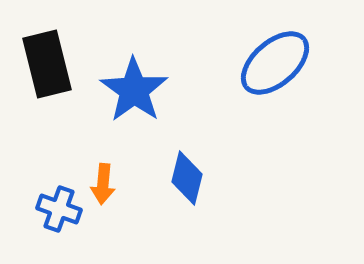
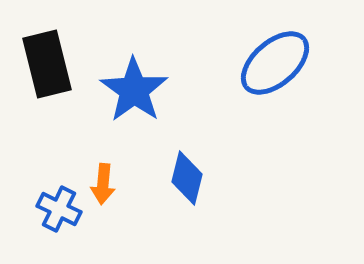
blue cross: rotated 6 degrees clockwise
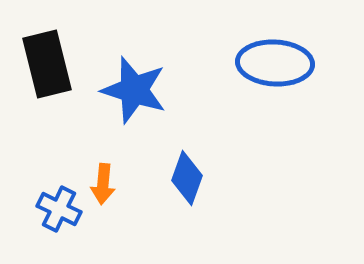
blue ellipse: rotated 44 degrees clockwise
blue star: rotated 18 degrees counterclockwise
blue diamond: rotated 6 degrees clockwise
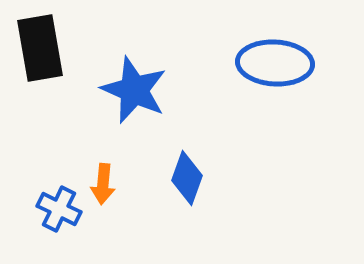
black rectangle: moved 7 px left, 16 px up; rotated 4 degrees clockwise
blue star: rotated 6 degrees clockwise
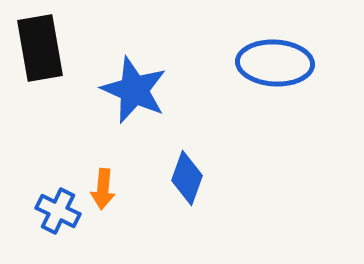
orange arrow: moved 5 px down
blue cross: moved 1 px left, 2 px down
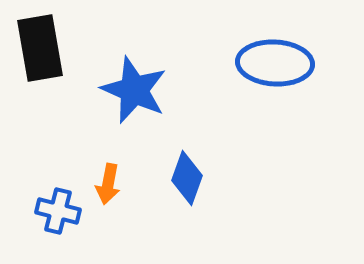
orange arrow: moved 5 px right, 5 px up; rotated 6 degrees clockwise
blue cross: rotated 12 degrees counterclockwise
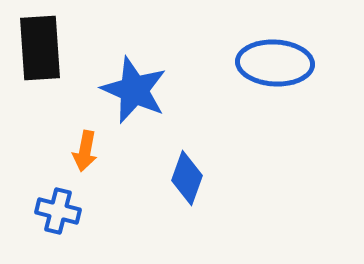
black rectangle: rotated 6 degrees clockwise
orange arrow: moved 23 px left, 33 px up
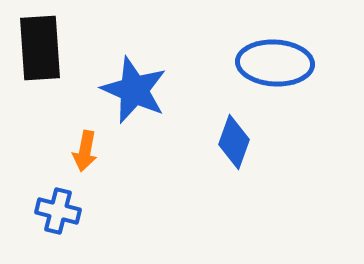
blue diamond: moved 47 px right, 36 px up
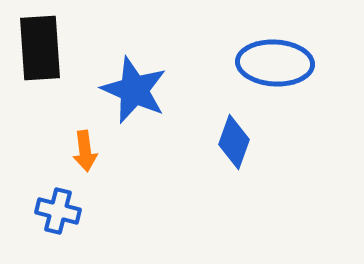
orange arrow: rotated 18 degrees counterclockwise
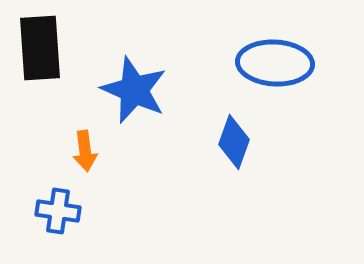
blue cross: rotated 6 degrees counterclockwise
